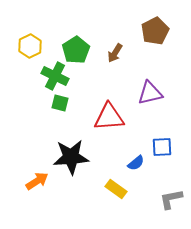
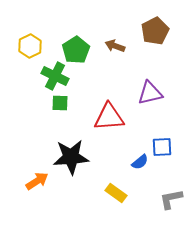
brown arrow: moved 7 px up; rotated 78 degrees clockwise
green square: rotated 12 degrees counterclockwise
blue semicircle: moved 4 px right, 1 px up
yellow rectangle: moved 4 px down
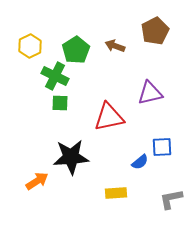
red triangle: rotated 8 degrees counterclockwise
yellow rectangle: rotated 40 degrees counterclockwise
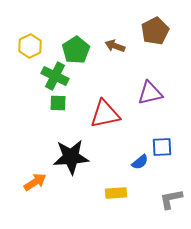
green square: moved 2 px left
red triangle: moved 4 px left, 3 px up
orange arrow: moved 2 px left, 1 px down
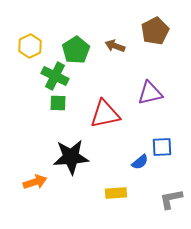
orange arrow: rotated 15 degrees clockwise
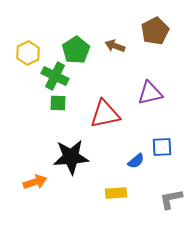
yellow hexagon: moved 2 px left, 7 px down
blue semicircle: moved 4 px left, 1 px up
